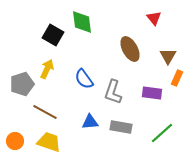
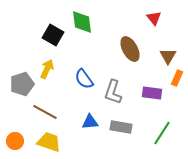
green line: rotated 15 degrees counterclockwise
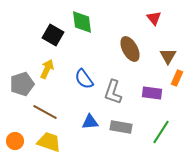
green line: moved 1 px left, 1 px up
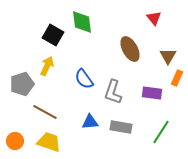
yellow arrow: moved 3 px up
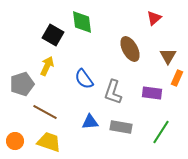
red triangle: rotated 28 degrees clockwise
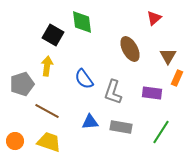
yellow arrow: rotated 18 degrees counterclockwise
brown line: moved 2 px right, 1 px up
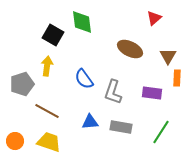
brown ellipse: rotated 35 degrees counterclockwise
orange rectangle: rotated 21 degrees counterclockwise
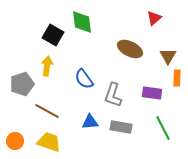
gray L-shape: moved 3 px down
green line: moved 2 px right, 4 px up; rotated 60 degrees counterclockwise
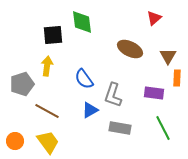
black square: rotated 35 degrees counterclockwise
purple rectangle: moved 2 px right
blue triangle: moved 12 px up; rotated 24 degrees counterclockwise
gray rectangle: moved 1 px left, 1 px down
yellow trapezoid: moved 1 px left; rotated 35 degrees clockwise
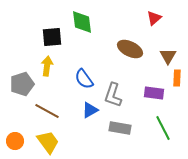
black square: moved 1 px left, 2 px down
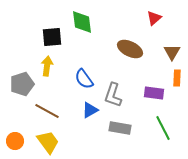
brown triangle: moved 4 px right, 4 px up
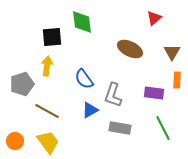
orange rectangle: moved 2 px down
